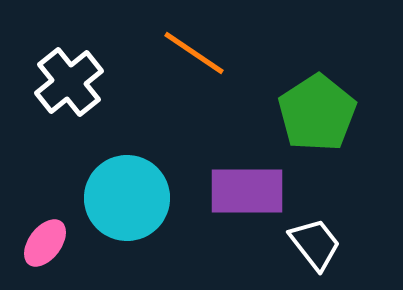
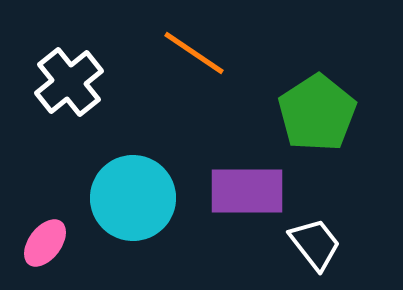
cyan circle: moved 6 px right
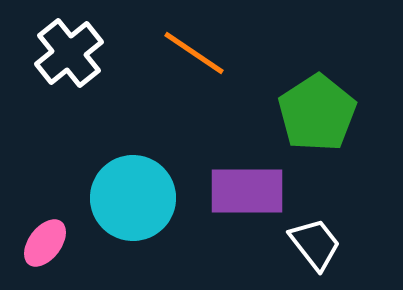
white cross: moved 29 px up
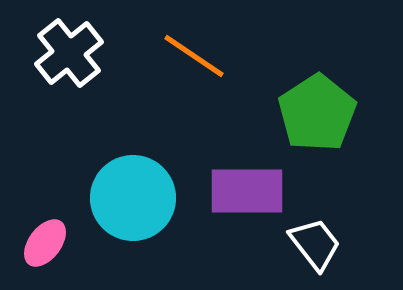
orange line: moved 3 px down
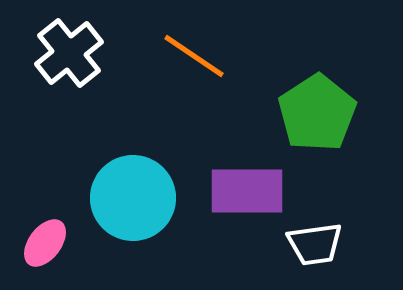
white trapezoid: rotated 120 degrees clockwise
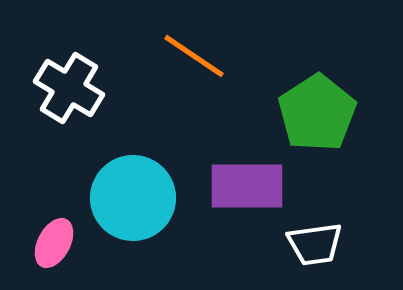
white cross: moved 35 px down; rotated 20 degrees counterclockwise
purple rectangle: moved 5 px up
pink ellipse: moved 9 px right; rotated 9 degrees counterclockwise
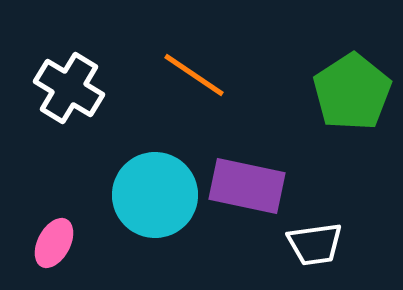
orange line: moved 19 px down
green pentagon: moved 35 px right, 21 px up
purple rectangle: rotated 12 degrees clockwise
cyan circle: moved 22 px right, 3 px up
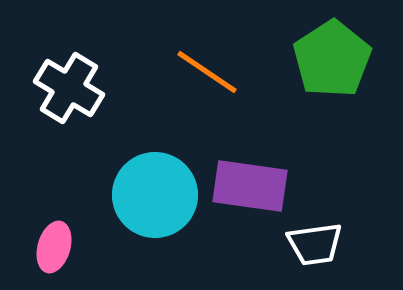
orange line: moved 13 px right, 3 px up
green pentagon: moved 20 px left, 33 px up
purple rectangle: moved 3 px right; rotated 4 degrees counterclockwise
pink ellipse: moved 4 px down; rotated 12 degrees counterclockwise
